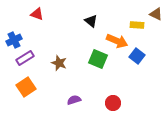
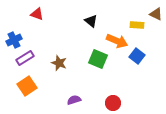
orange square: moved 1 px right, 1 px up
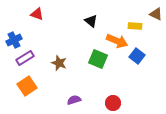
yellow rectangle: moved 2 px left, 1 px down
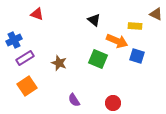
black triangle: moved 3 px right, 1 px up
blue square: rotated 21 degrees counterclockwise
purple semicircle: rotated 104 degrees counterclockwise
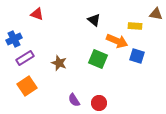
brown triangle: rotated 16 degrees counterclockwise
blue cross: moved 1 px up
red circle: moved 14 px left
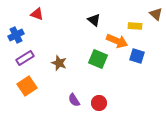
brown triangle: rotated 32 degrees clockwise
blue cross: moved 2 px right, 4 px up
